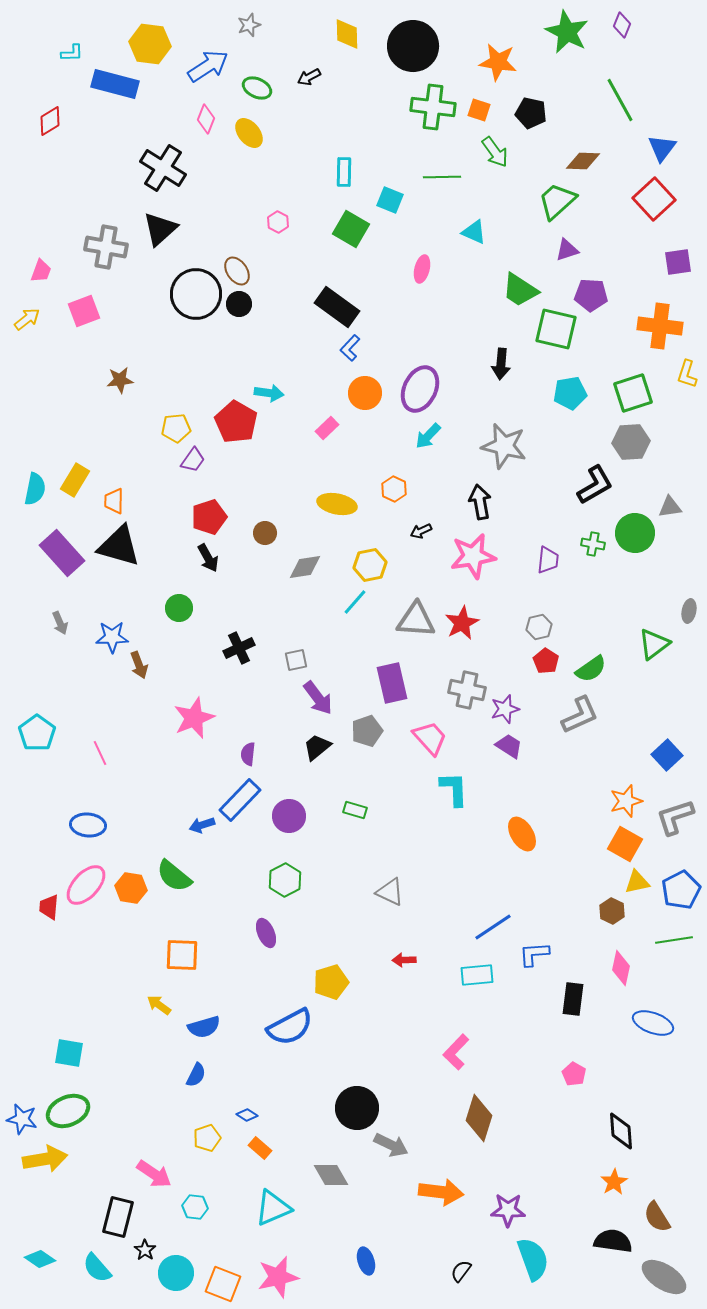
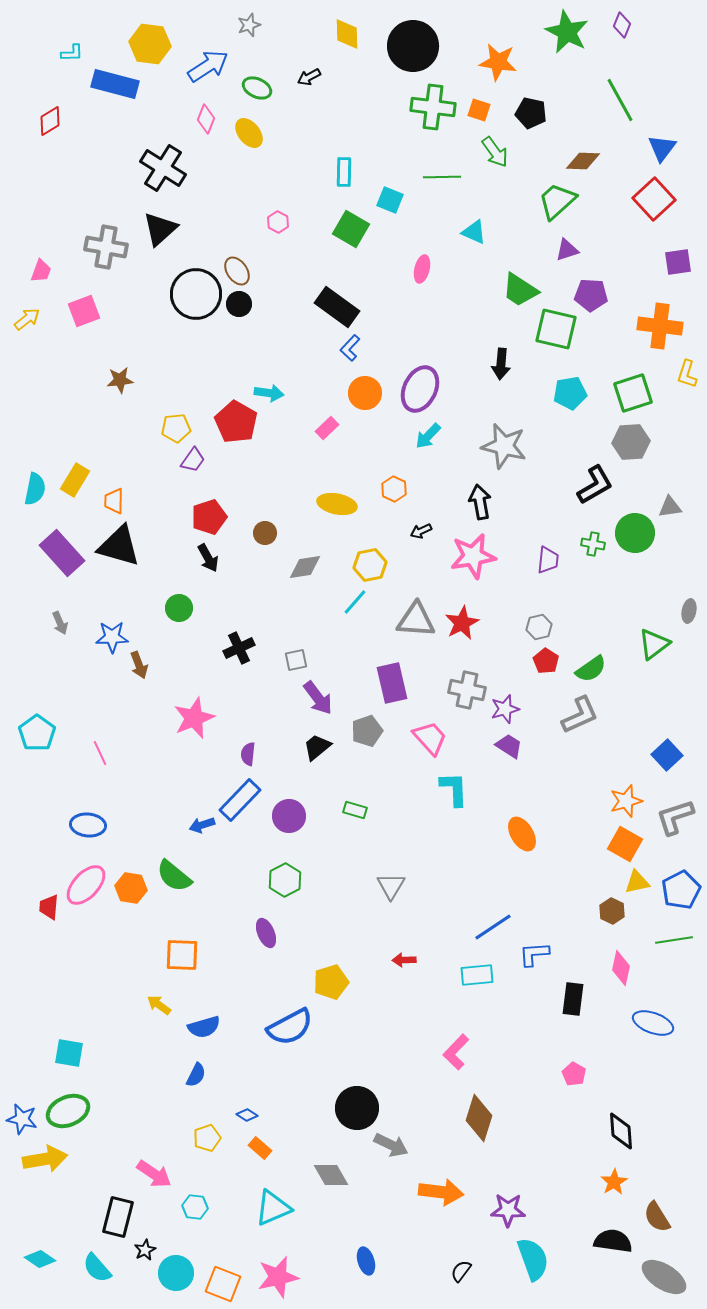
gray triangle at (390, 892): moved 1 px right, 6 px up; rotated 36 degrees clockwise
black star at (145, 1250): rotated 10 degrees clockwise
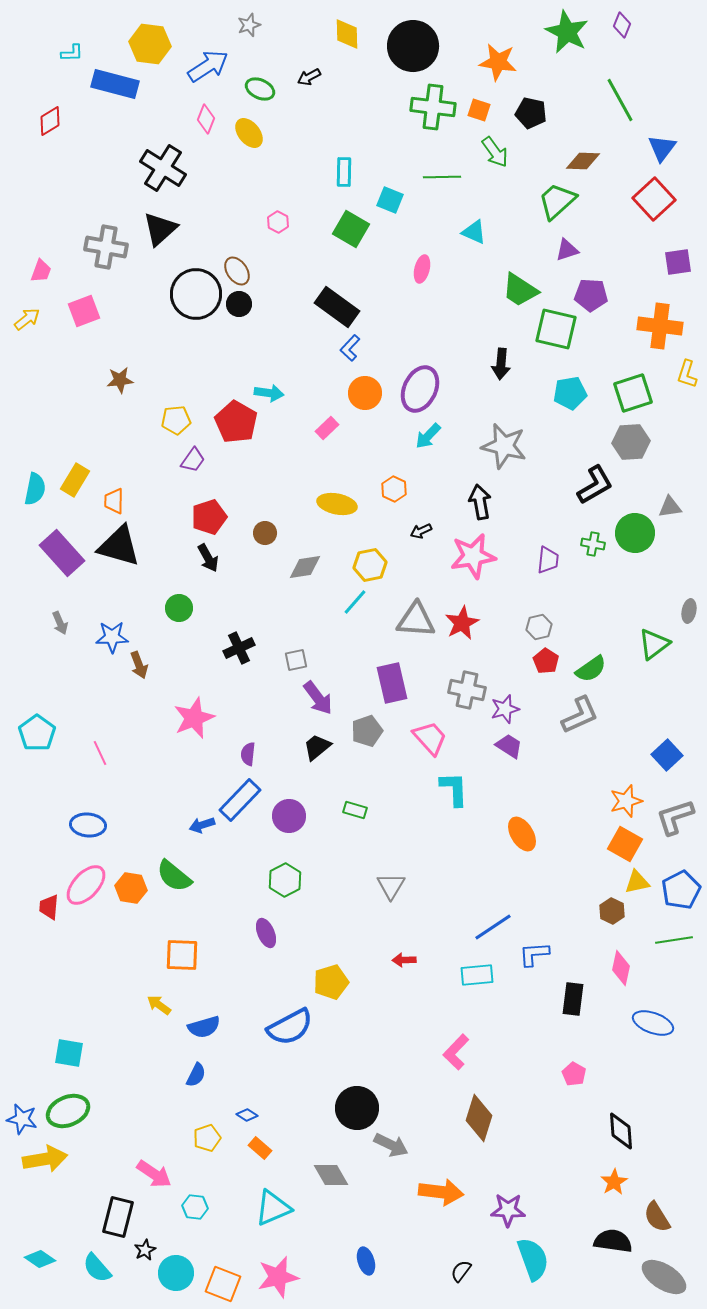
green ellipse at (257, 88): moved 3 px right, 1 px down
yellow pentagon at (176, 428): moved 8 px up
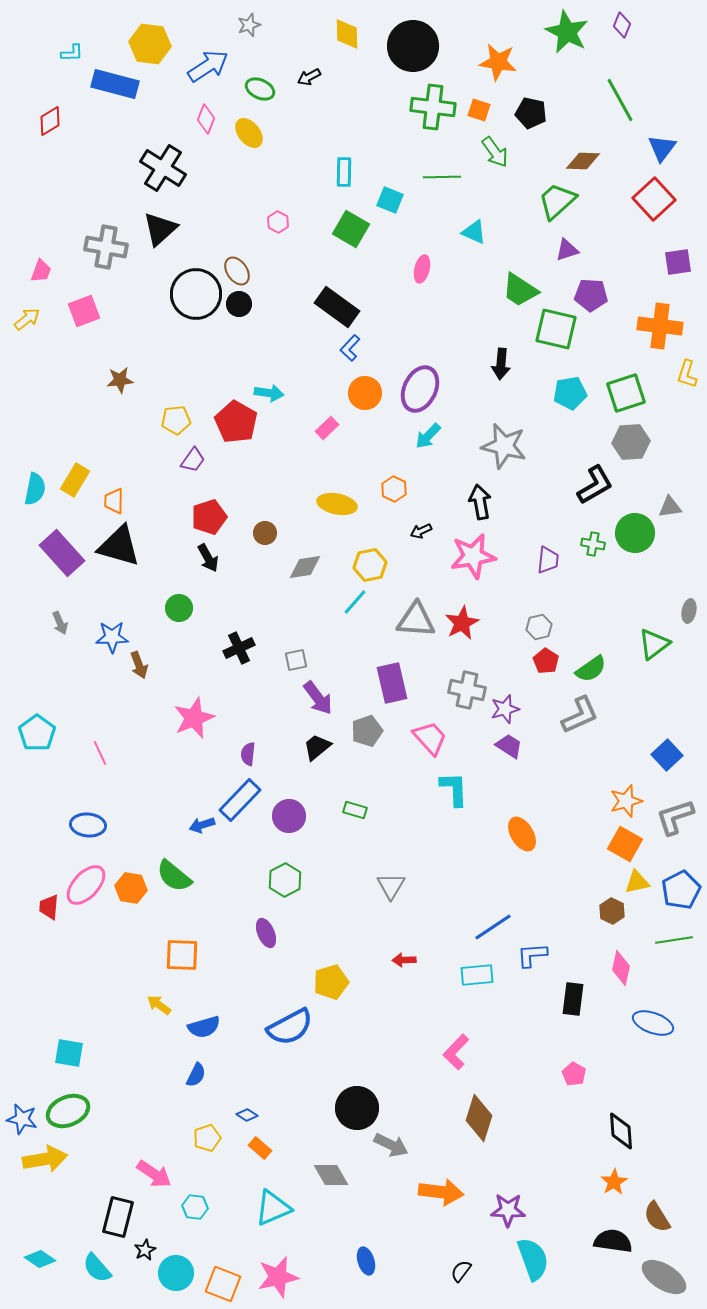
green square at (633, 393): moved 7 px left
blue L-shape at (534, 954): moved 2 px left, 1 px down
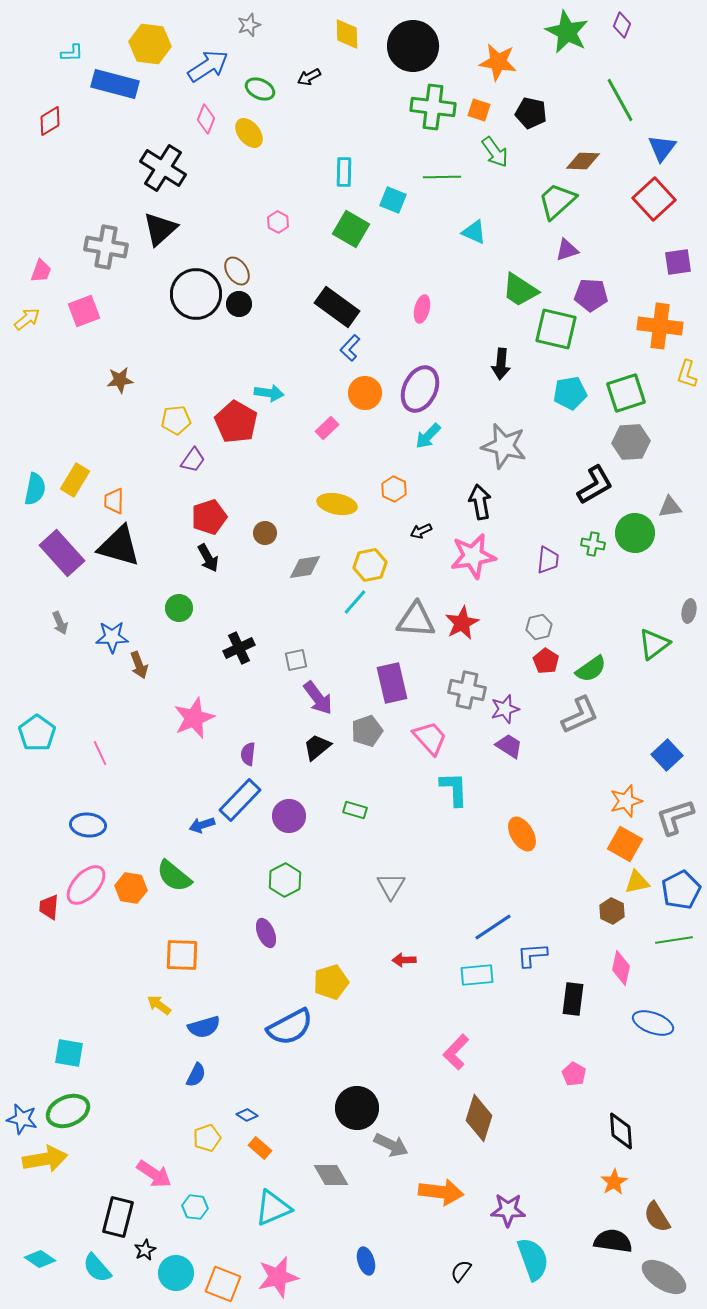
cyan square at (390, 200): moved 3 px right
pink ellipse at (422, 269): moved 40 px down
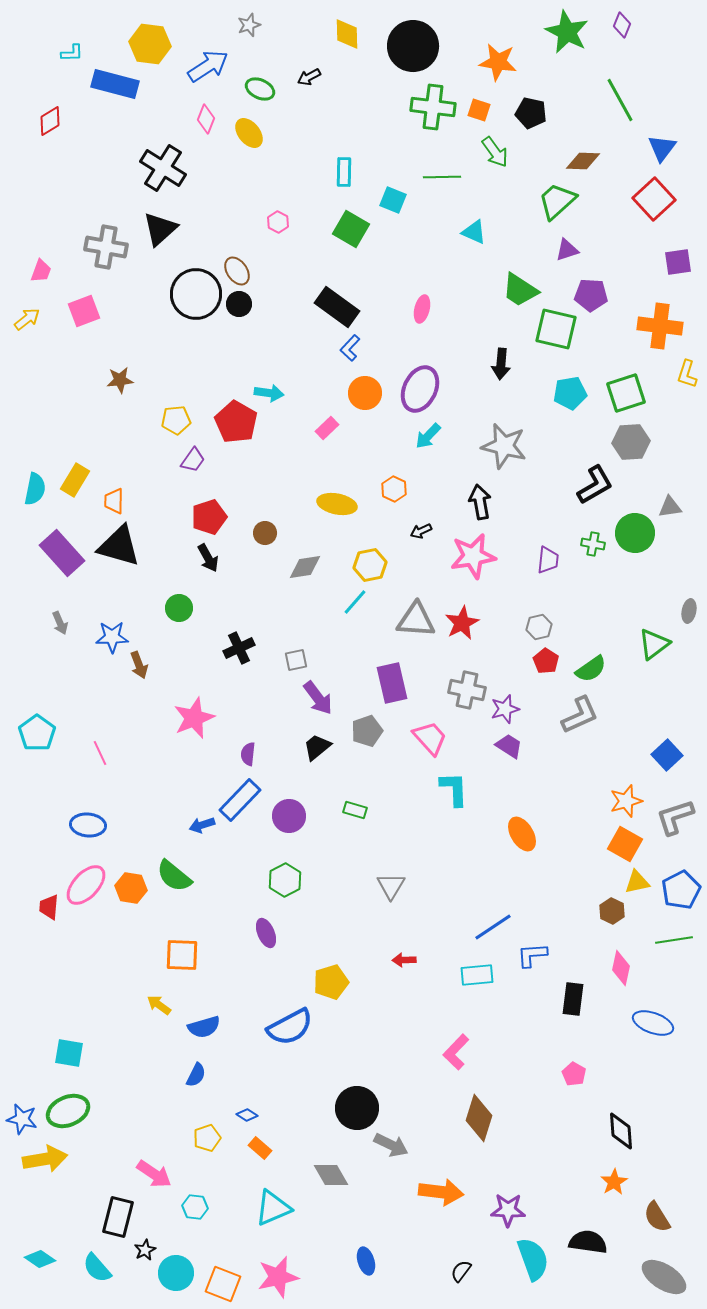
black semicircle at (613, 1241): moved 25 px left, 1 px down
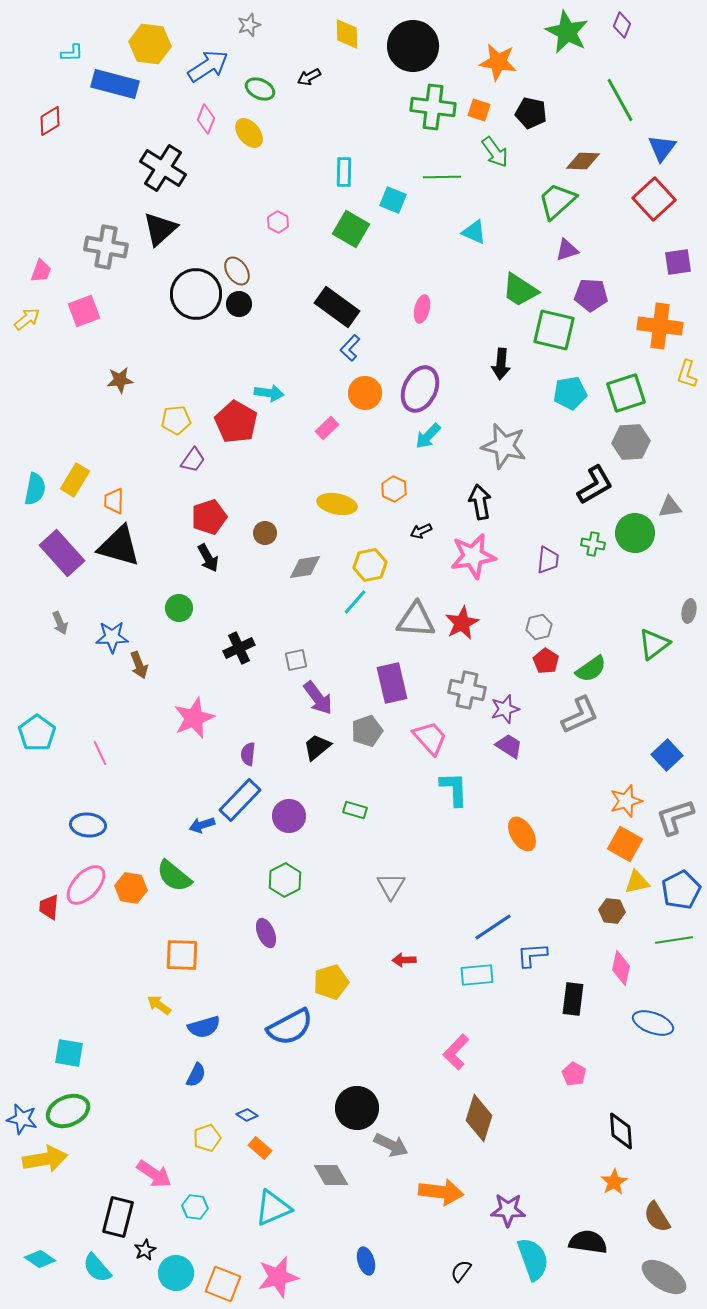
green square at (556, 329): moved 2 px left, 1 px down
brown hexagon at (612, 911): rotated 20 degrees counterclockwise
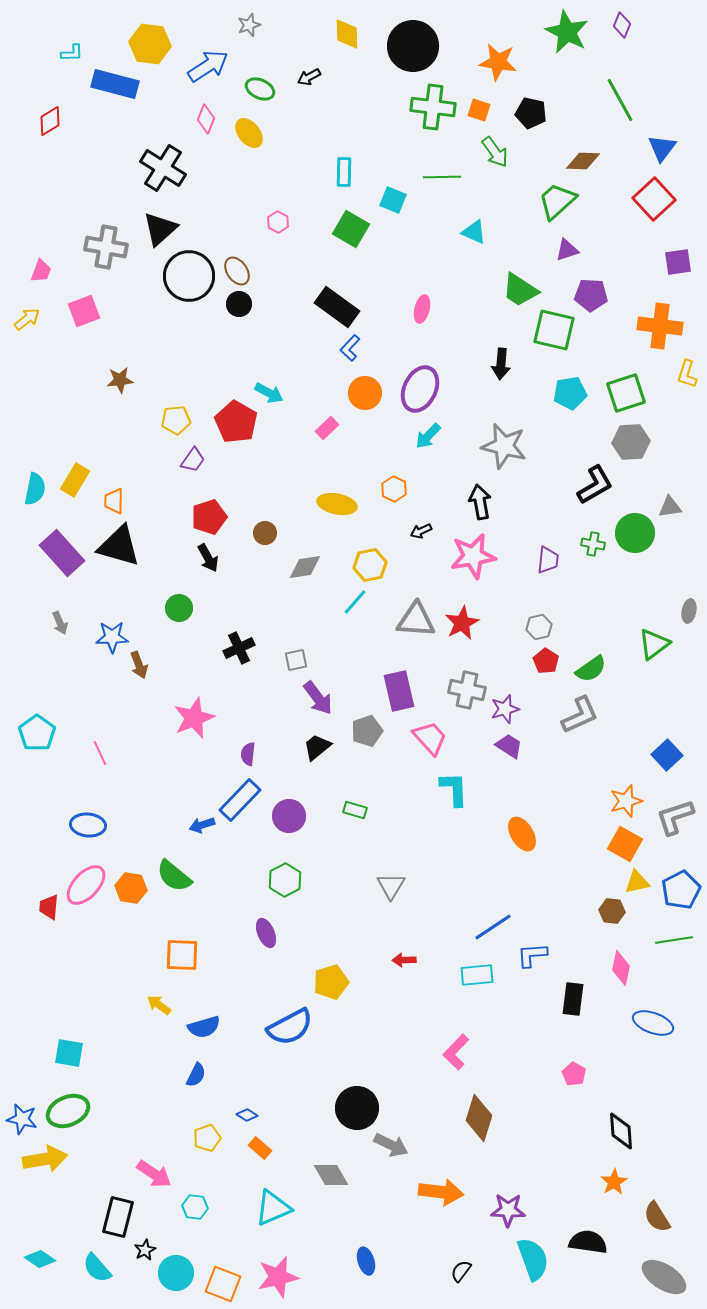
black circle at (196, 294): moved 7 px left, 18 px up
cyan arrow at (269, 393): rotated 20 degrees clockwise
purple rectangle at (392, 683): moved 7 px right, 8 px down
